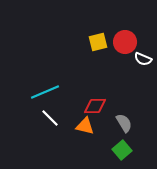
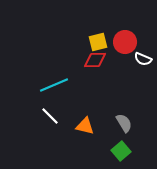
cyan line: moved 9 px right, 7 px up
red diamond: moved 46 px up
white line: moved 2 px up
green square: moved 1 px left, 1 px down
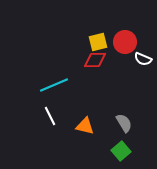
white line: rotated 18 degrees clockwise
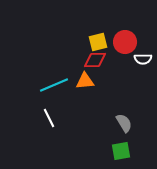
white semicircle: rotated 24 degrees counterclockwise
white line: moved 1 px left, 2 px down
orange triangle: moved 45 px up; rotated 18 degrees counterclockwise
green square: rotated 30 degrees clockwise
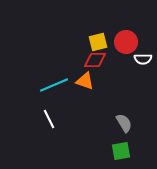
red circle: moved 1 px right
orange triangle: rotated 24 degrees clockwise
white line: moved 1 px down
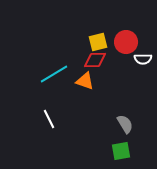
cyan line: moved 11 px up; rotated 8 degrees counterclockwise
gray semicircle: moved 1 px right, 1 px down
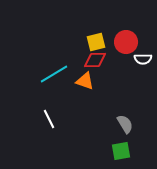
yellow square: moved 2 px left
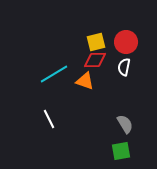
white semicircle: moved 19 px left, 8 px down; rotated 102 degrees clockwise
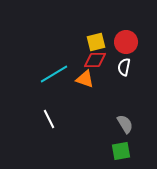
orange triangle: moved 2 px up
